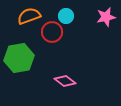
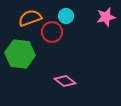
orange semicircle: moved 1 px right, 2 px down
green hexagon: moved 1 px right, 4 px up; rotated 16 degrees clockwise
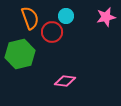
orange semicircle: rotated 90 degrees clockwise
green hexagon: rotated 20 degrees counterclockwise
pink diamond: rotated 30 degrees counterclockwise
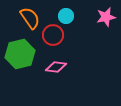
orange semicircle: rotated 15 degrees counterclockwise
red circle: moved 1 px right, 3 px down
pink diamond: moved 9 px left, 14 px up
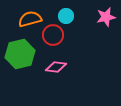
orange semicircle: moved 1 px down; rotated 70 degrees counterclockwise
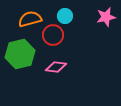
cyan circle: moved 1 px left
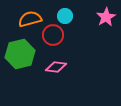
pink star: rotated 18 degrees counterclockwise
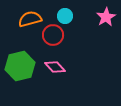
green hexagon: moved 12 px down
pink diamond: moved 1 px left; rotated 40 degrees clockwise
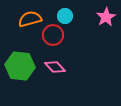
green hexagon: rotated 20 degrees clockwise
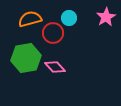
cyan circle: moved 4 px right, 2 px down
red circle: moved 2 px up
green hexagon: moved 6 px right, 8 px up; rotated 16 degrees counterclockwise
